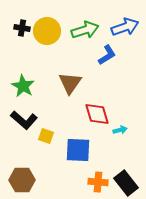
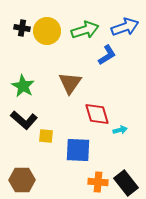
yellow square: rotated 14 degrees counterclockwise
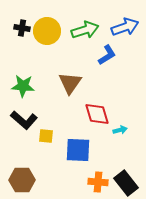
green star: rotated 25 degrees counterclockwise
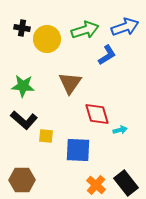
yellow circle: moved 8 px down
orange cross: moved 2 px left, 3 px down; rotated 36 degrees clockwise
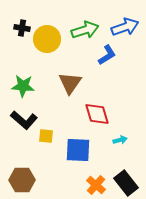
cyan arrow: moved 10 px down
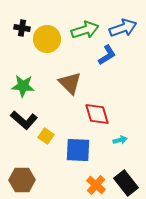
blue arrow: moved 2 px left, 1 px down
brown triangle: rotated 20 degrees counterclockwise
yellow square: rotated 28 degrees clockwise
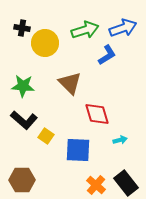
yellow circle: moved 2 px left, 4 px down
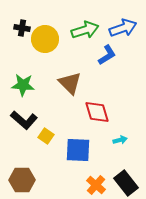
yellow circle: moved 4 px up
green star: moved 1 px up
red diamond: moved 2 px up
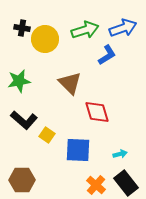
green star: moved 4 px left, 4 px up; rotated 15 degrees counterclockwise
yellow square: moved 1 px right, 1 px up
cyan arrow: moved 14 px down
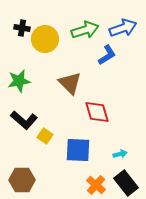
yellow square: moved 2 px left, 1 px down
